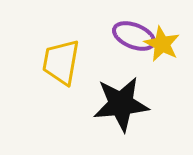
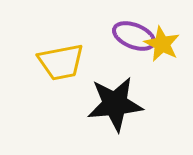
yellow trapezoid: rotated 111 degrees counterclockwise
black star: moved 6 px left
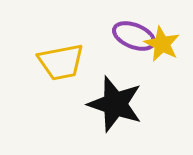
black star: rotated 24 degrees clockwise
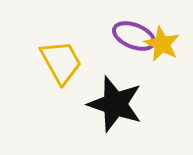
yellow trapezoid: rotated 108 degrees counterclockwise
